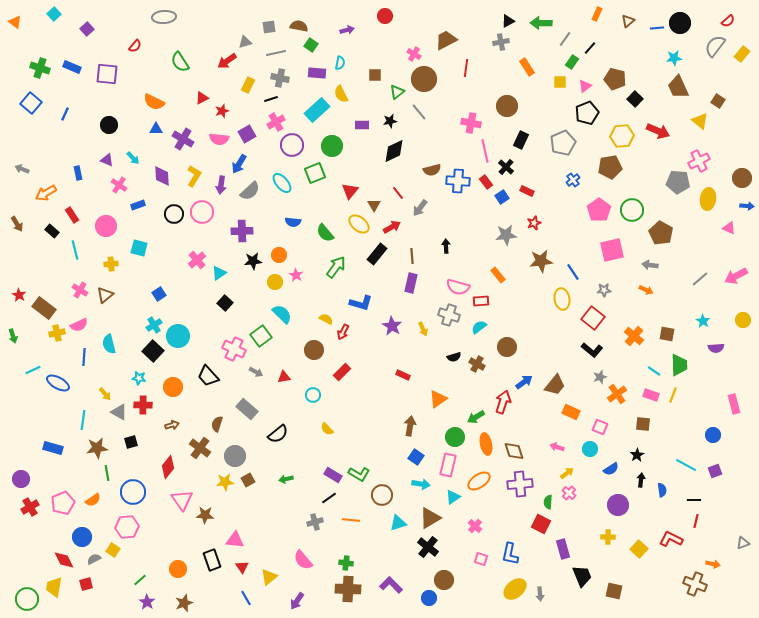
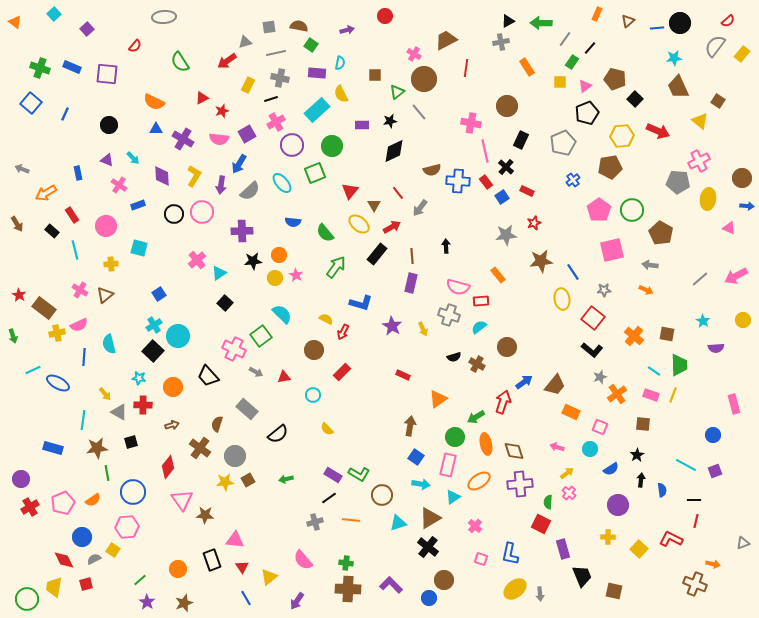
yellow circle at (275, 282): moved 4 px up
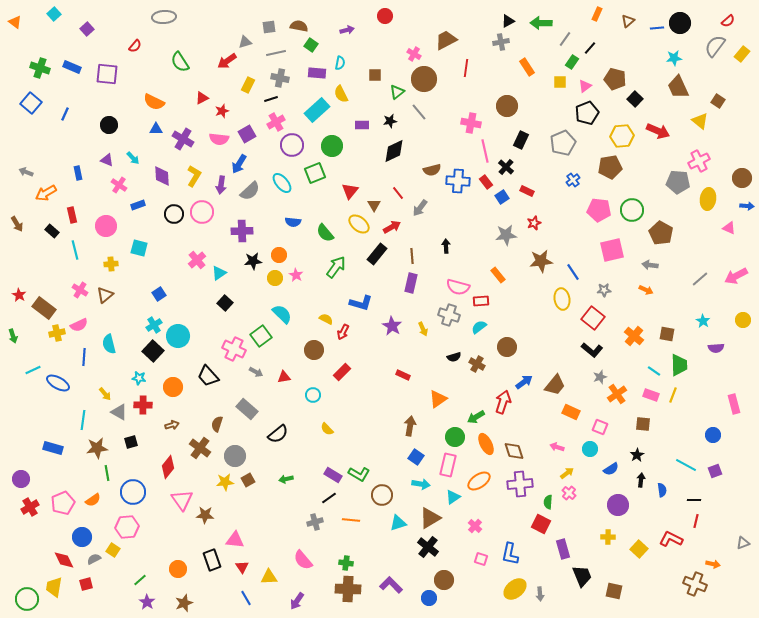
gray arrow at (22, 169): moved 4 px right, 3 px down
pink pentagon at (599, 210): rotated 30 degrees counterclockwise
red rectangle at (72, 215): rotated 21 degrees clockwise
orange ellipse at (486, 444): rotated 15 degrees counterclockwise
yellow triangle at (269, 577): rotated 36 degrees clockwise
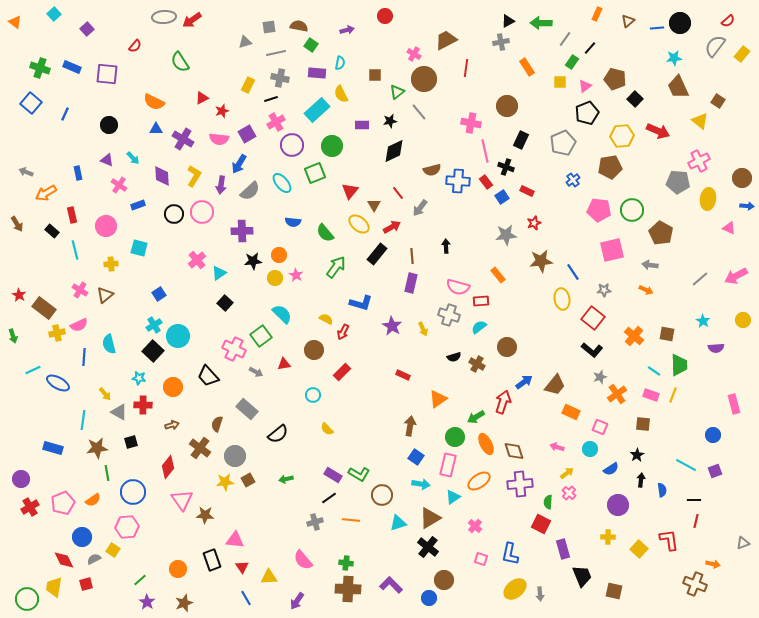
red arrow at (227, 61): moved 35 px left, 41 px up
black cross at (506, 167): rotated 21 degrees counterclockwise
red triangle at (284, 377): moved 13 px up
red L-shape at (671, 539): moved 2 px left, 1 px down; rotated 55 degrees clockwise
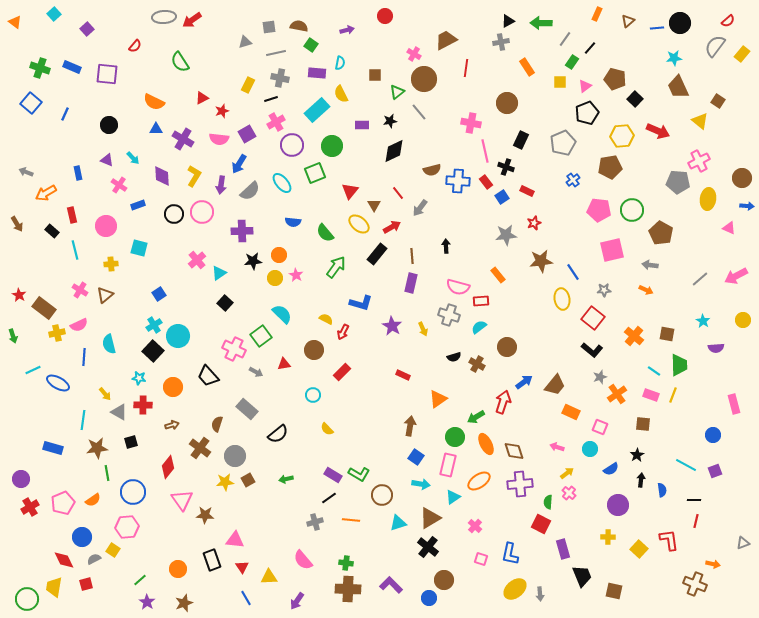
brown circle at (507, 106): moved 3 px up
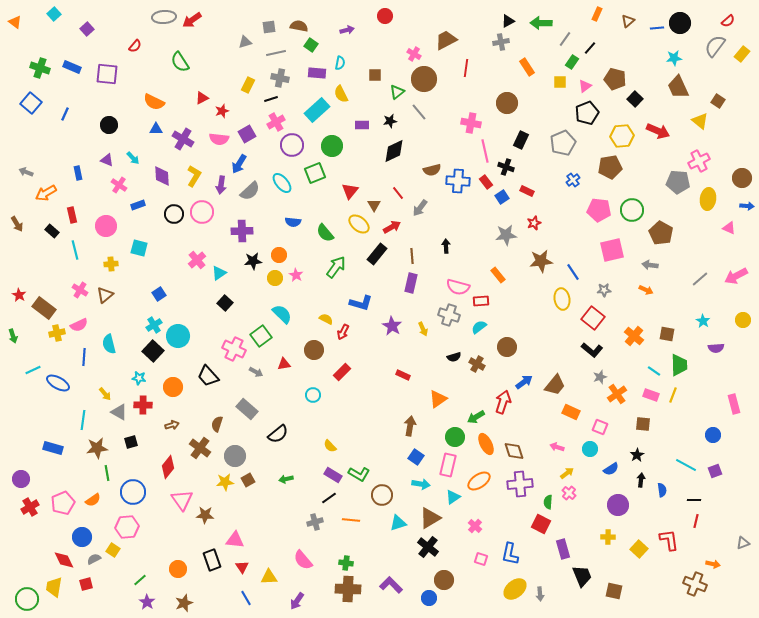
yellow semicircle at (327, 429): moved 3 px right, 17 px down
